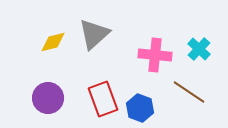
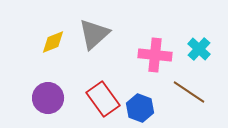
yellow diamond: rotated 8 degrees counterclockwise
red rectangle: rotated 16 degrees counterclockwise
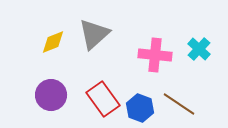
brown line: moved 10 px left, 12 px down
purple circle: moved 3 px right, 3 px up
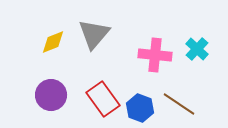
gray triangle: rotated 8 degrees counterclockwise
cyan cross: moved 2 px left
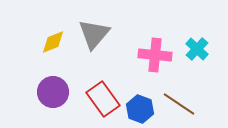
purple circle: moved 2 px right, 3 px up
blue hexagon: moved 1 px down
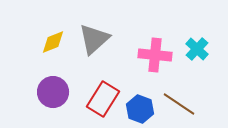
gray triangle: moved 5 px down; rotated 8 degrees clockwise
red rectangle: rotated 68 degrees clockwise
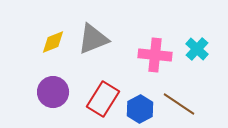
gray triangle: moved 1 px left; rotated 20 degrees clockwise
blue hexagon: rotated 12 degrees clockwise
